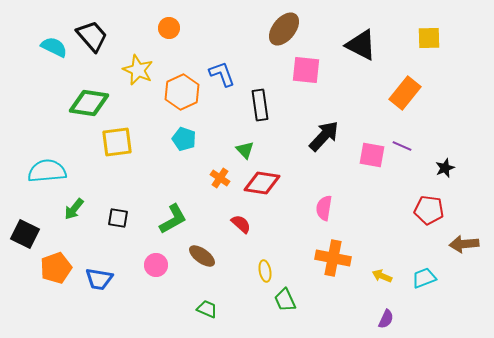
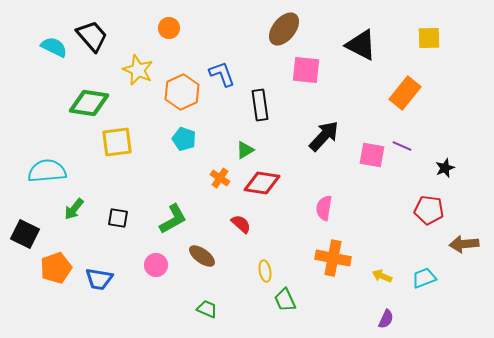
green triangle at (245, 150): rotated 42 degrees clockwise
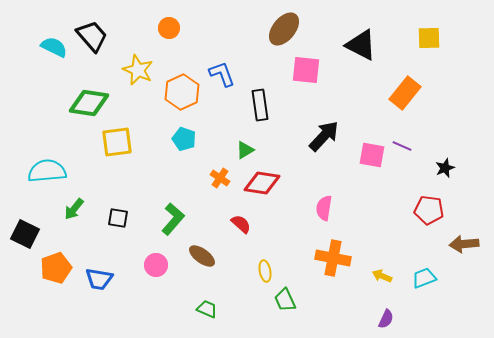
green L-shape at (173, 219): rotated 20 degrees counterclockwise
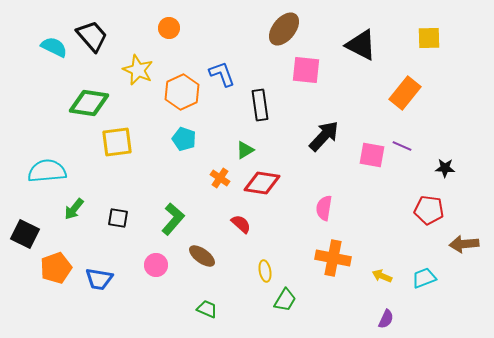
black star at (445, 168): rotated 24 degrees clockwise
green trapezoid at (285, 300): rotated 125 degrees counterclockwise
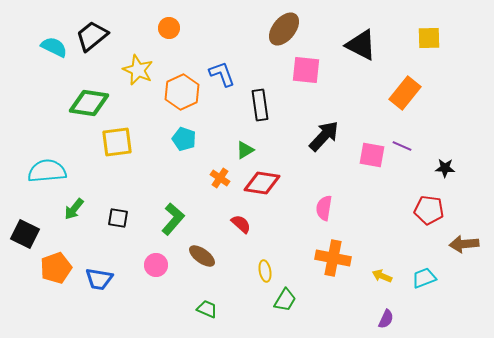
black trapezoid at (92, 36): rotated 88 degrees counterclockwise
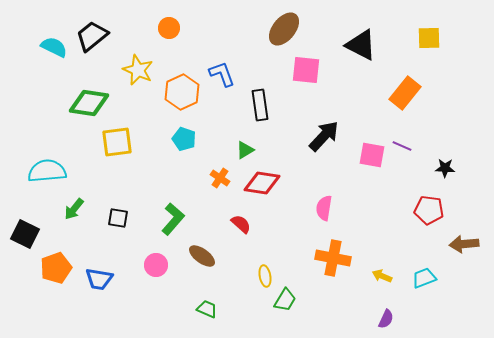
yellow ellipse at (265, 271): moved 5 px down
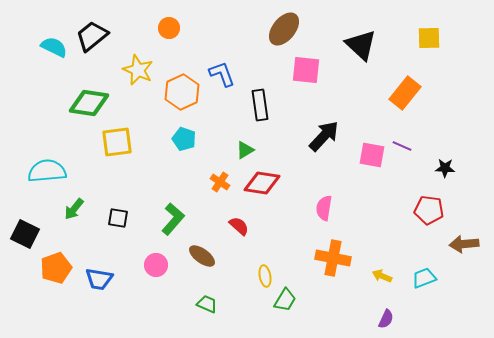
black triangle at (361, 45): rotated 16 degrees clockwise
orange cross at (220, 178): moved 4 px down
red semicircle at (241, 224): moved 2 px left, 2 px down
green trapezoid at (207, 309): moved 5 px up
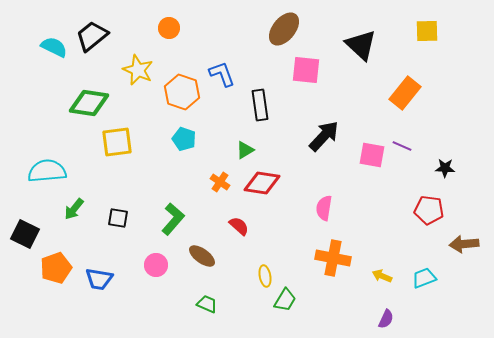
yellow square at (429, 38): moved 2 px left, 7 px up
orange hexagon at (182, 92): rotated 16 degrees counterclockwise
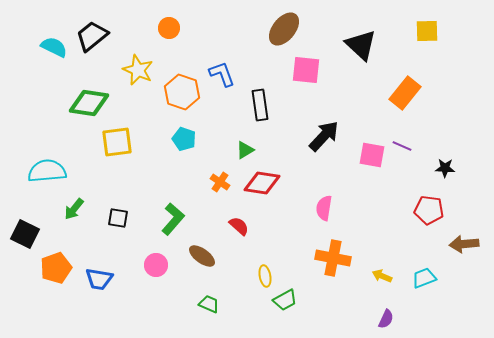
green trapezoid at (285, 300): rotated 30 degrees clockwise
green trapezoid at (207, 304): moved 2 px right
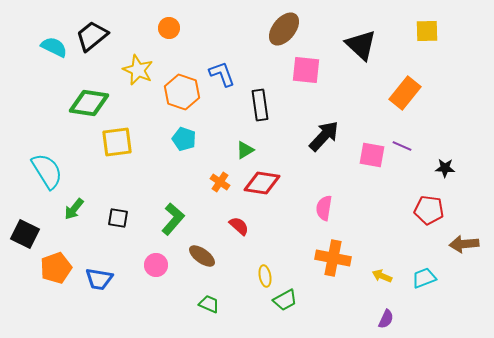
cyan semicircle at (47, 171): rotated 63 degrees clockwise
